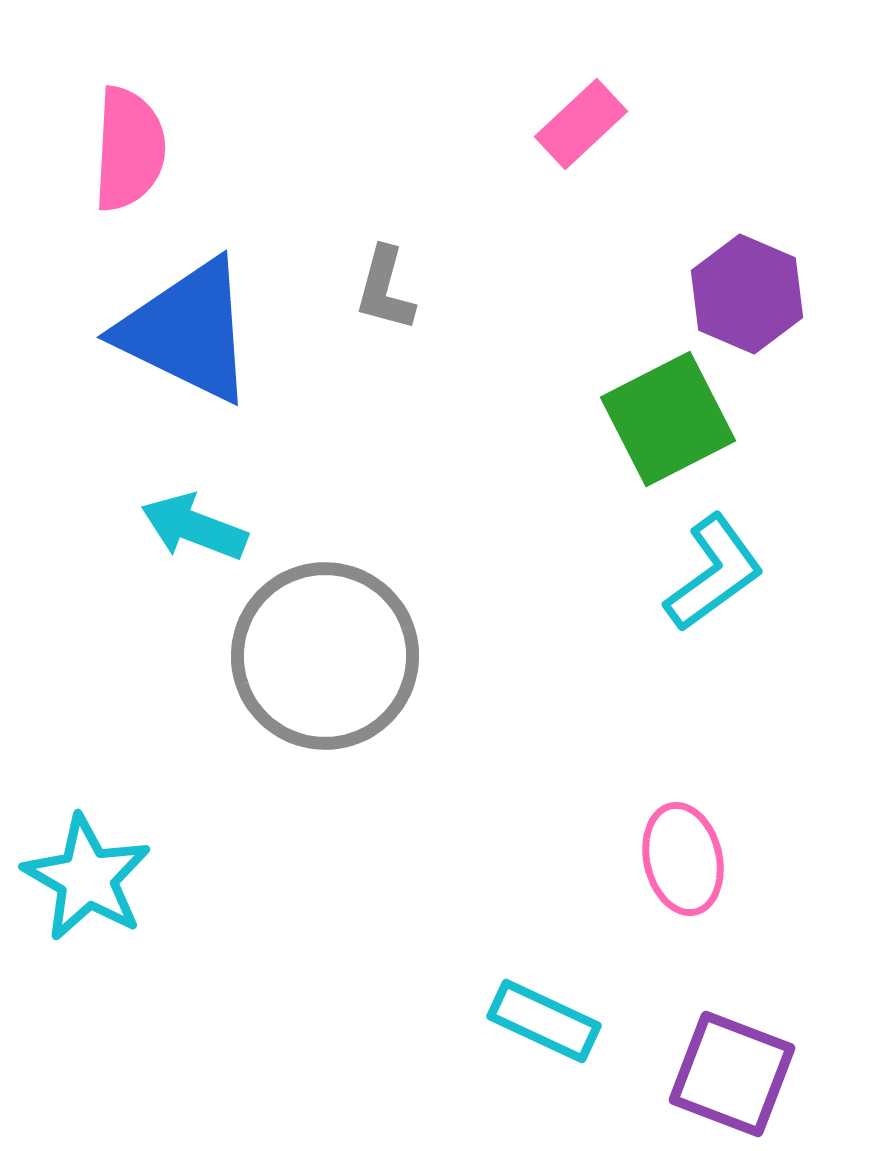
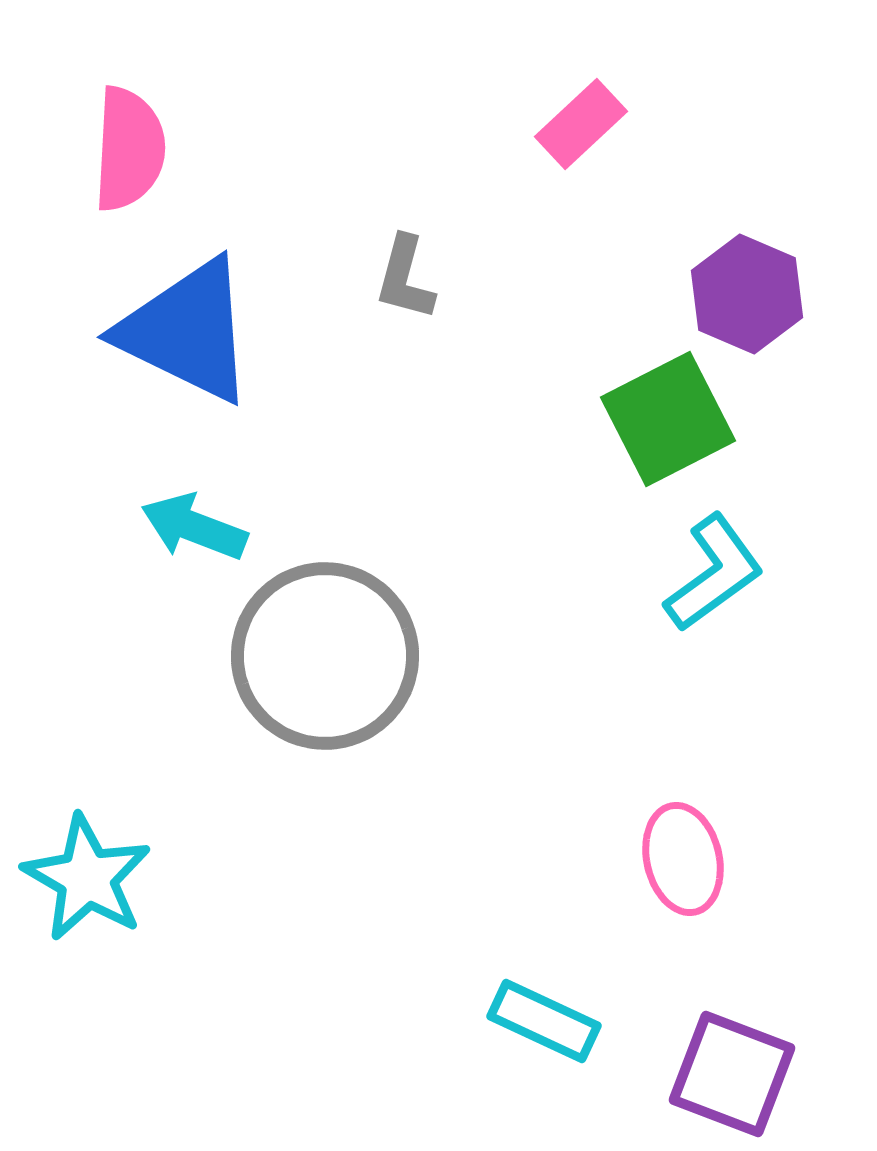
gray L-shape: moved 20 px right, 11 px up
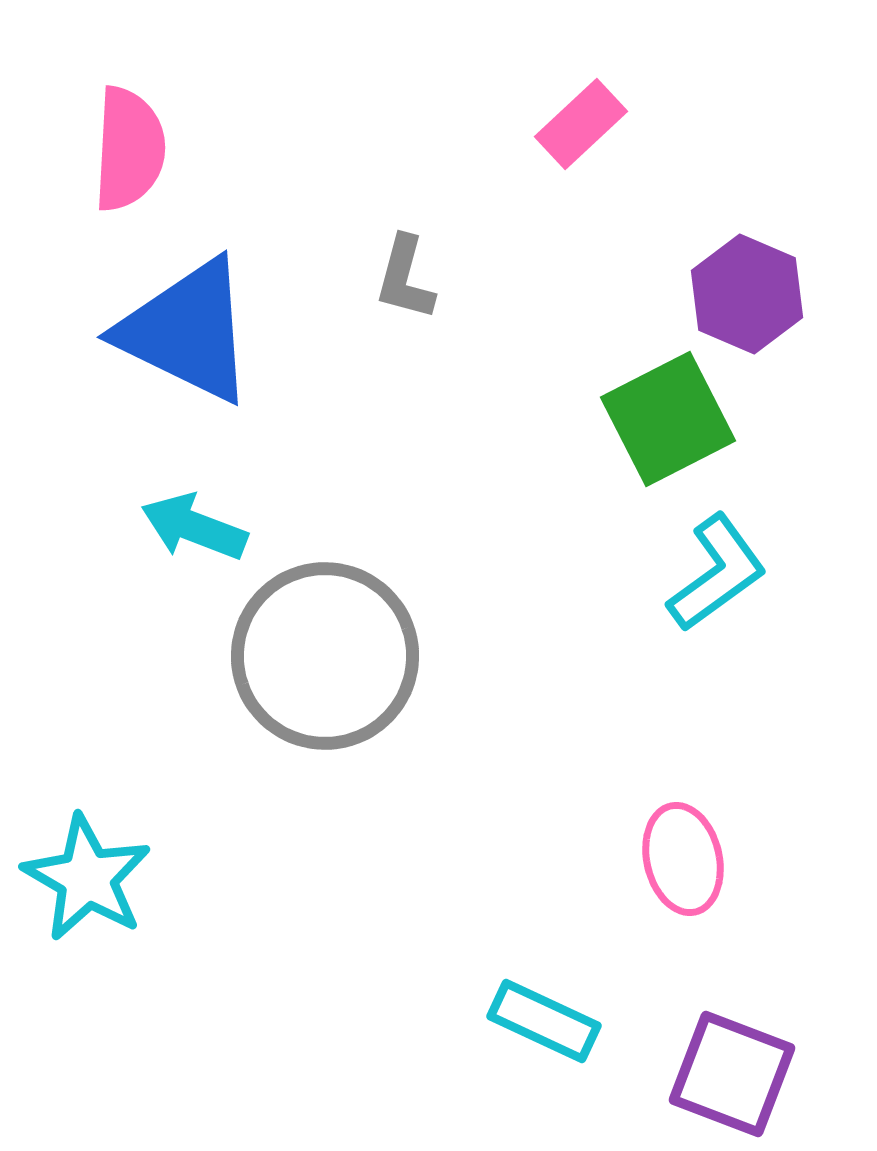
cyan L-shape: moved 3 px right
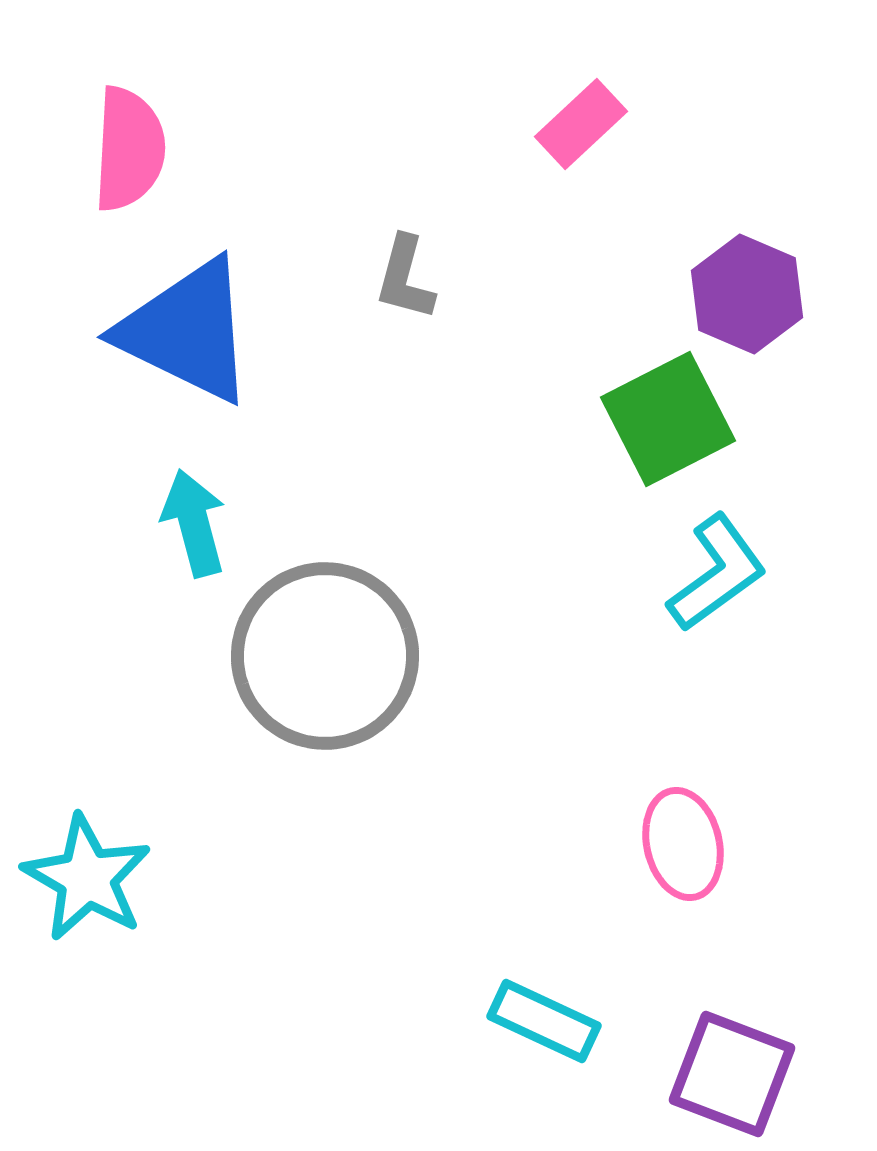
cyan arrow: moved 4 px up; rotated 54 degrees clockwise
pink ellipse: moved 15 px up
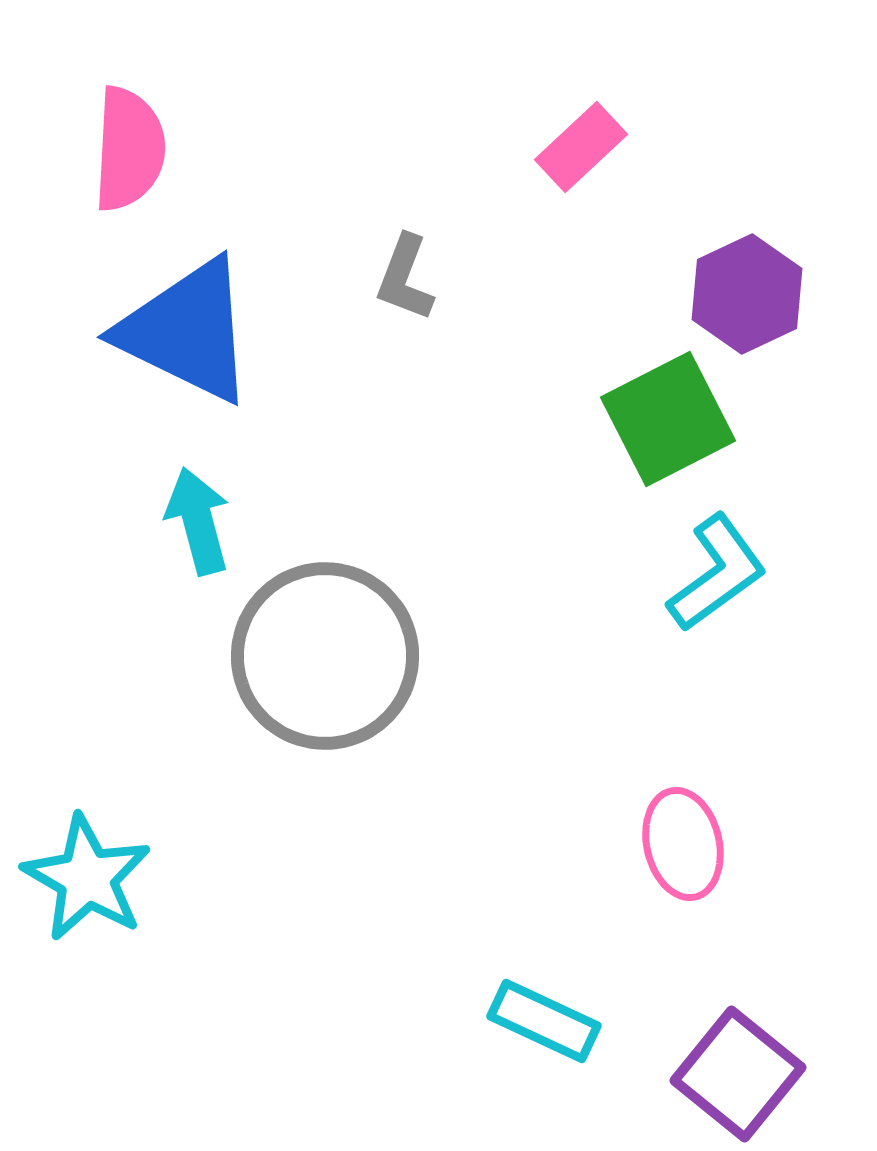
pink rectangle: moved 23 px down
gray L-shape: rotated 6 degrees clockwise
purple hexagon: rotated 12 degrees clockwise
cyan arrow: moved 4 px right, 2 px up
purple square: moved 6 px right; rotated 18 degrees clockwise
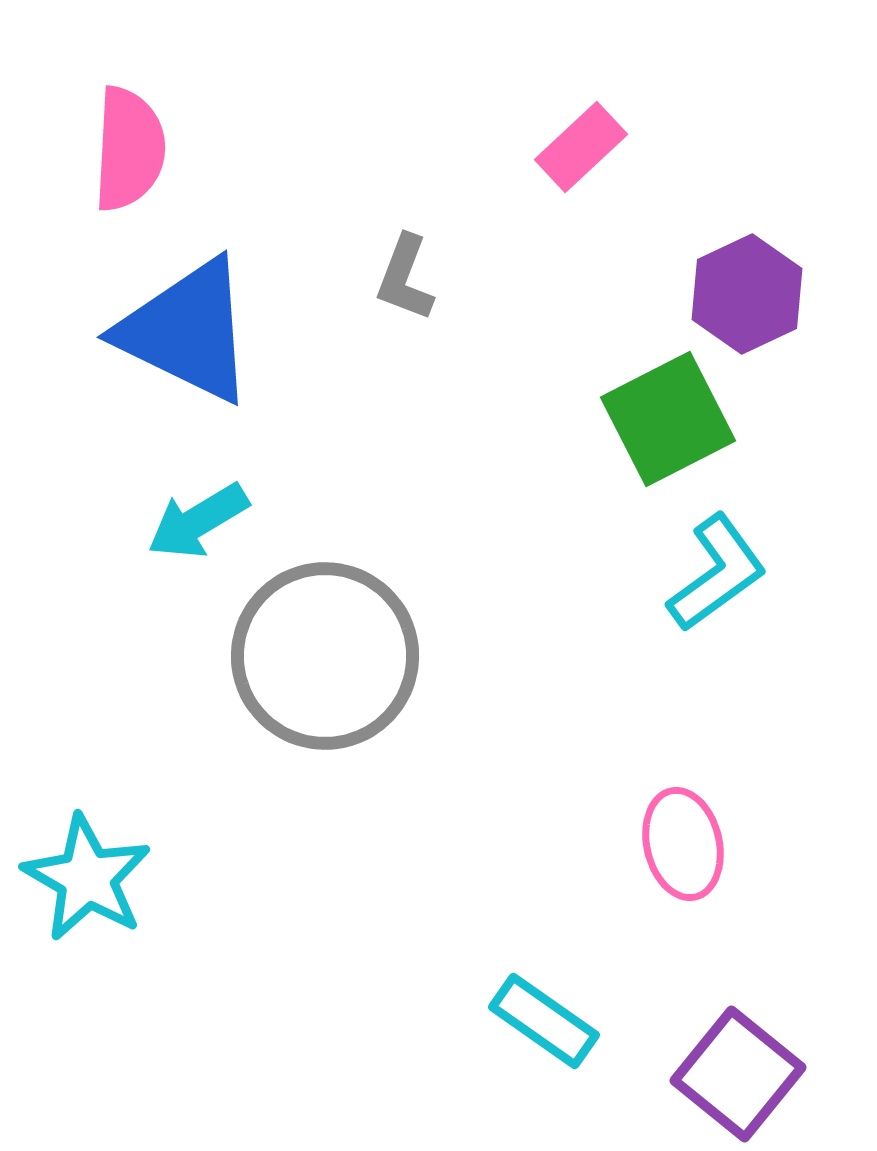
cyan arrow: rotated 106 degrees counterclockwise
cyan rectangle: rotated 10 degrees clockwise
